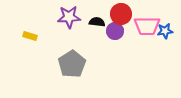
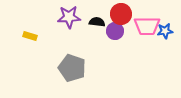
gray pentagon: moved 4 px down; rotated 20 degrees counterclockwise
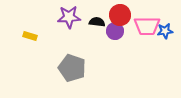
red circle: moved 1 px left, 1 px down
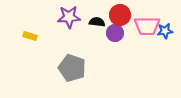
purple circle: moved 2 px down
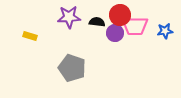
pink trapezoid: moved 12 px left
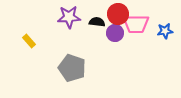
red circle: moved 2 px left, 1 px up
pink trapezoid: moved 1 px right, 2 px up
yellow rectangle: moved 1 px left, 5 px down; rotated 32 degrees clockwise
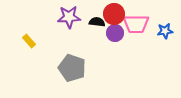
red circle: moved 4 px left
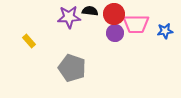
black semicircle: moved 7 px left, 11 px up
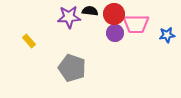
blue star: moved 2 px right, 4 px down
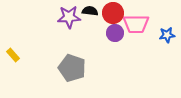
red circle: moved 1 px left, 1 px up
yellow rectangle: moved 16 px left, 14 px down
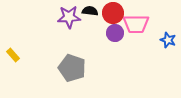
blue star: moved 1 px right, 5 px down; rotated 28 degrees clockwise
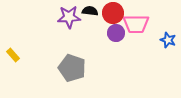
purple circle: moved 1 px right
